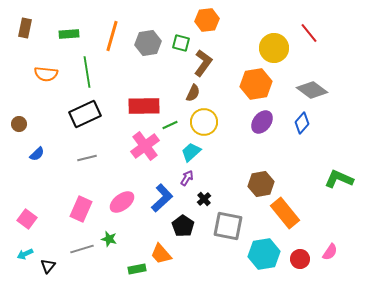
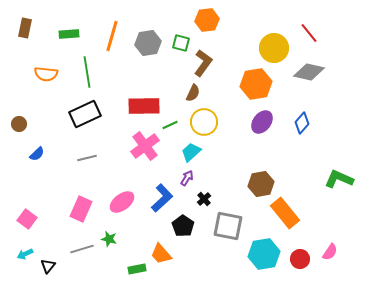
gray diamond at (312, 90): moved 3 px left, 18 px up; rotated 24 degrees counterclockwise
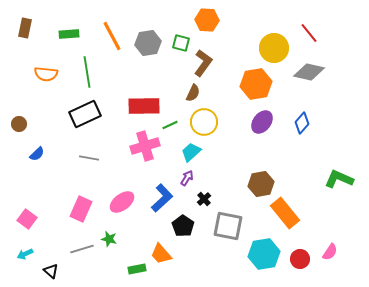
orange hexagon at (207, 20): rotated 10 degrees clockwise
orange line at (112, 36): rotated 44 degrees counterclockwise
pink cross at (145, 146): rotated 20 degrees clockwise
gray line at (87, 158): moved 2 px right; rotated 24 degrees clockwise
black triangle at (48, 266): moved 3 px right, 5 px down; rotated 28 degrees counterclockwise
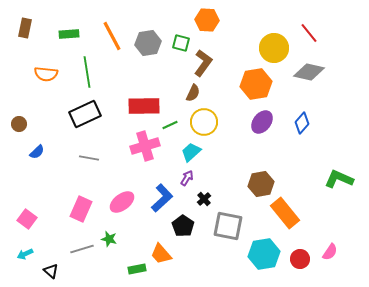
blue semicircle at (37, 154): moved 2 px up
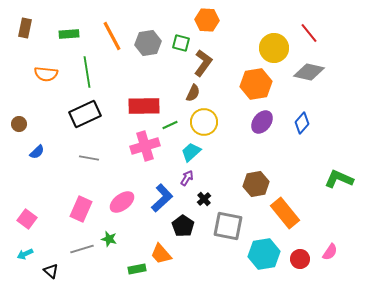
brown hexagon at (261, 184): moved 5 px left
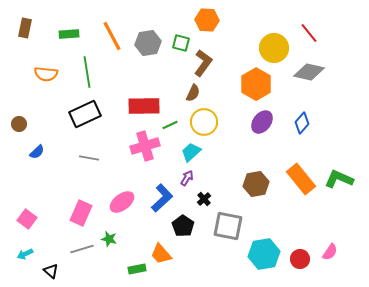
orange hexagon at (256, 84): rotated 20 degrees counterclockwise
pink rectangle at (81, 209): moved 4 px down
orange rectangle at (285, 213): moved 16 px right, 34 px up
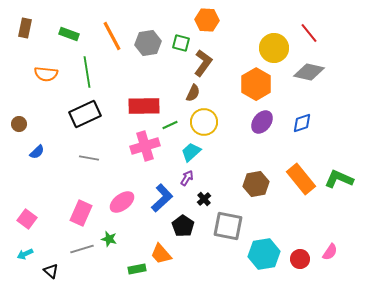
green rectangle at (69, 34): rotated 24 degrees clockwise
blue diamond at (302, 123): rotated 30 degrees clockwise
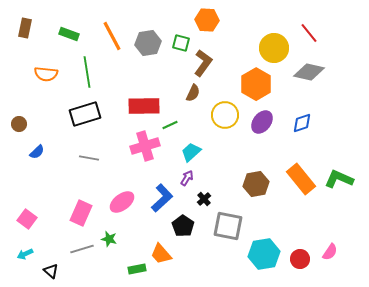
black rectangle at (85, 114): rotated 8 degrees clockwise
yellow circle at (204, 122): moved 21 px right, 7 px up
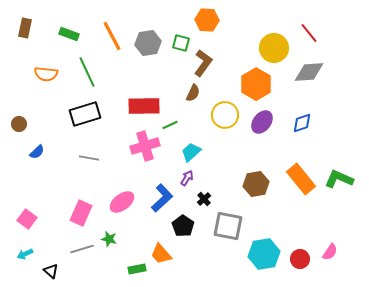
green line at (87, 72): rotated 16 degrees counterclockwise
gray diamond at (309, 72): rotated 16 degrees counterclockwise
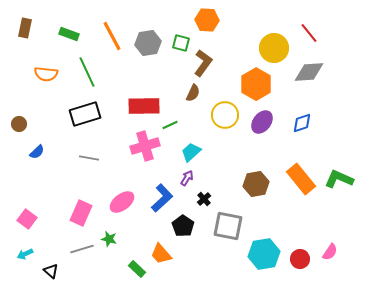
green rectangle at (137, 269): rotated 54 degrees clockwise
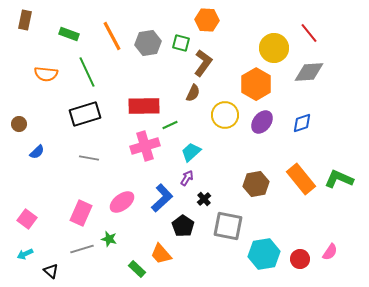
brown rectangle at (25, 28): moved 8 px up
